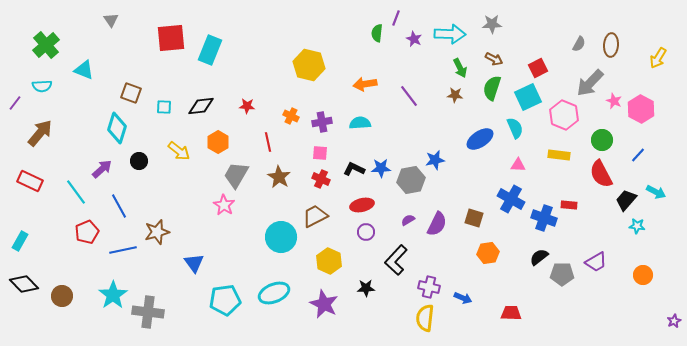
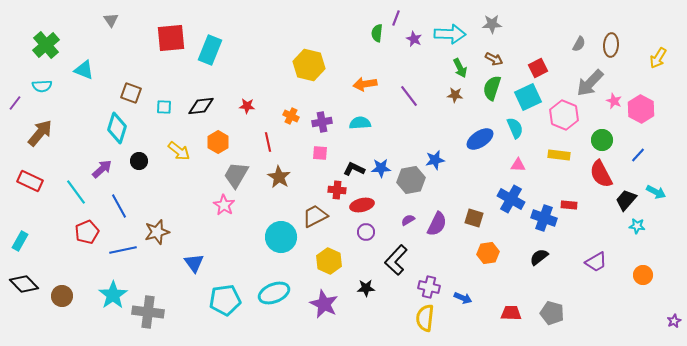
red cross at (321, 179): moved 16 px right, 11 px down; rotated 18 degrees counterclockwise
gray pentagon at (562, 274): moved 10 px left, 39 px down; rotated 15 degrees clockwise
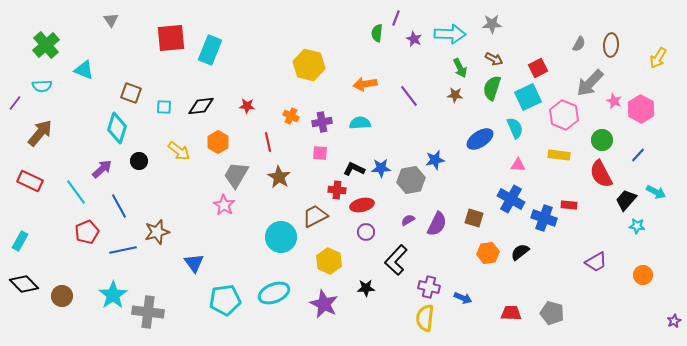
black semicircle at (539, 257): moved 19 px left, 5 px up
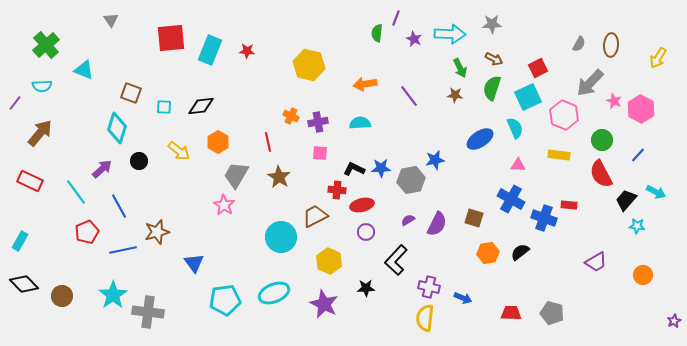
red star at (247, 106): moved 55 px up
purple cross at (322, 122): moved 4 px left
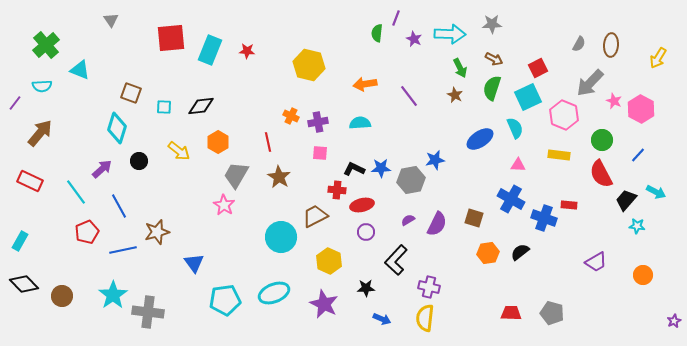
cyan triangle at (84, 70): moved 4 px left
brown star at (455, 95): rotated 21 degrees clockwise
blue arrow at (463, 298): moved 81 px left, 21 px down
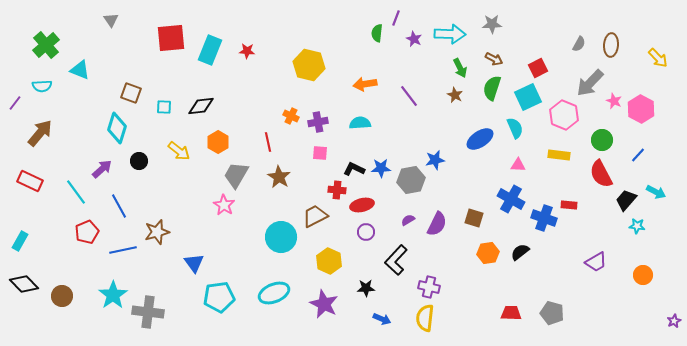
yellow arrow at (658, 58): rotated 75 degrees counterclockwise
cyan pentagon at (225, 300): moved 6 px left, 3 px up
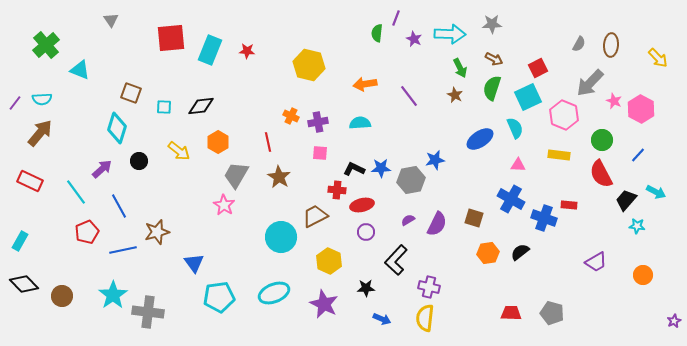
cyan semicircle at (42, 86): moved 13 px down
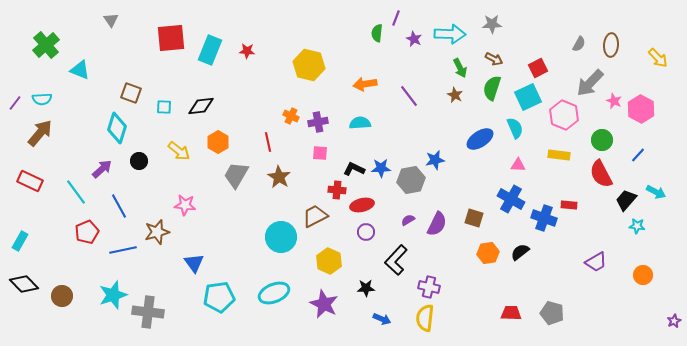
pink star at (224, 205): moved 39 px left; rotated 25 degrees counterclockwise
cyan star at (113, 295): rotated 16 degrees clockwise
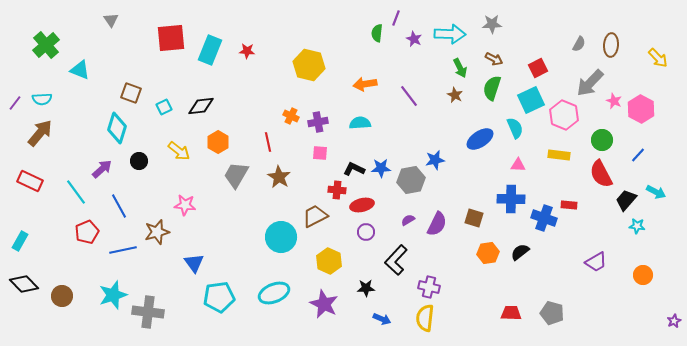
cyan square at (528, 97): moved 3 px right, 3 px down
cyan square at (164, 107): rotated 28 degrees counterclockwise
blue cross at (511, 199): rotated 28 degrees counterclockwise
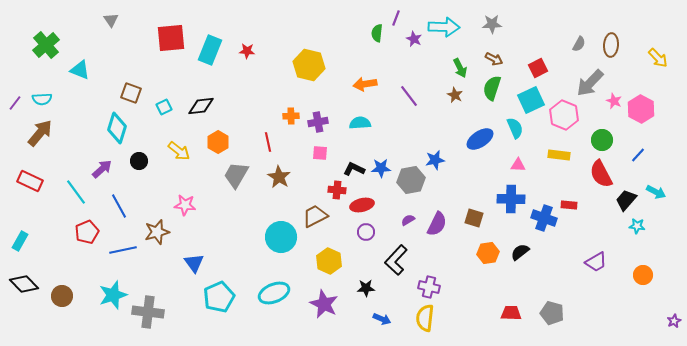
cyan arrow at (450, 34): moved 6 px left, 7 px up
orange cross at (291, 116): rotated 28 degrees counterclockwise
cyan pentagon at (219, 297): rotated 16 degrees counterclockwise
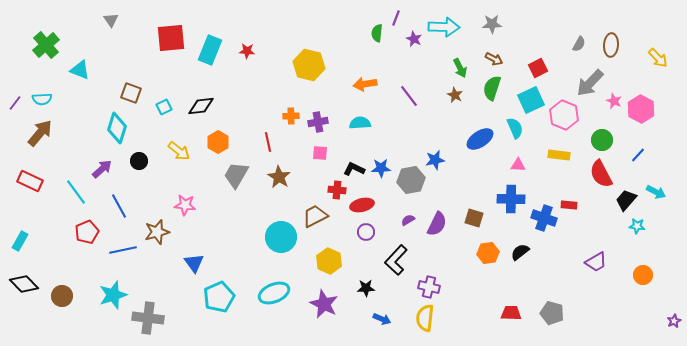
gray cross at (148, 312): moved 6 px down
